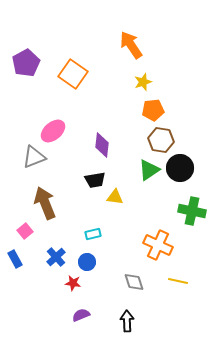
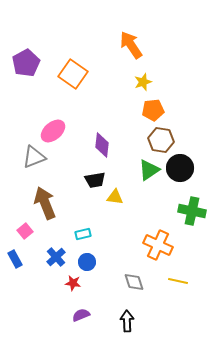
cyan rectangle: moved 10 px left
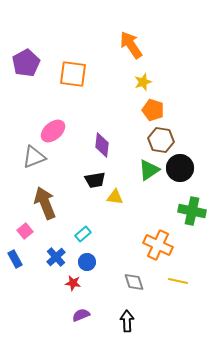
orange square: rotated 28 degrees counterclockwise
orange pentagon: rotated 25 degrees clockwise
cyan rectangle: rotated 28 degrees counterclockwise
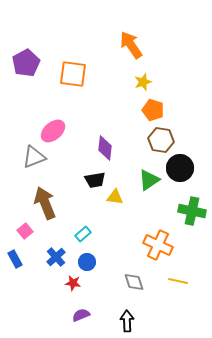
purple diamond: moved 3 px right, 3 px down
green triangle: moved 10 px down
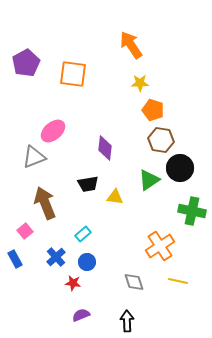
yellow star: moved 3 px left, 1 px down; rotated 18 degrees clockwise
black trapezoid: moved 7 px left, 4 px down
orange cross: moved 2 px right, 1 px down; rotated 32 degrees clockwise
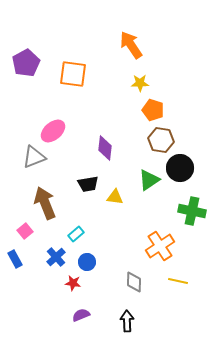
cyan rectangle: moved 7 px left
gray diamond: rotated 20 degrees clockwise
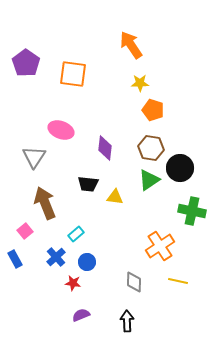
purple pentagon: rotated 8 degrees counterclockwise
pink ellipse: moved 8 px right, 1 px up; rotated 60 degrees clockwise
brown hexagon: moved 10 px left, 8 px down
gray triangle: rotated 35 degrees counterclockwise
black trapezoid: rotated 15 degrees clockwise
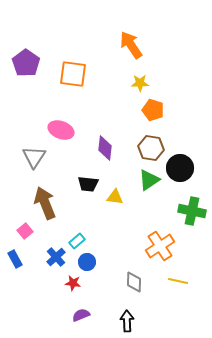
cyan rectangle: moved 1 px right, 7 px down
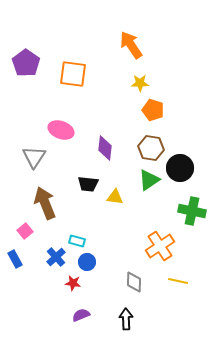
cyan rectangle: rotated 56 degrees clockwise
black arrow: moved 1 px left, 2 px up
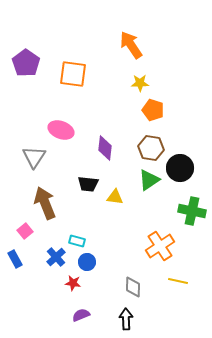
gray diamond: moved 1 px left, 5 px down
